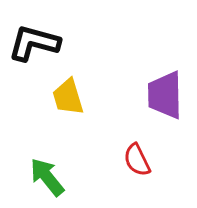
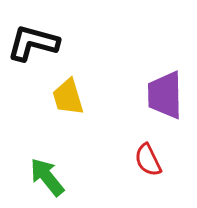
black L-shape: moved 1 px left
red semicircle: moved 11 px right
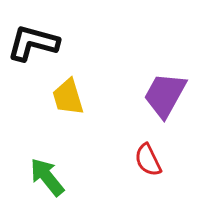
purple trapezoid: rotated 30 degrees clockwise
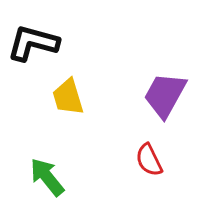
red semicircle: moved 1 px right
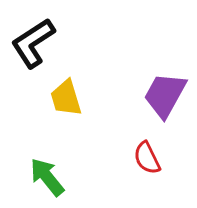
black L-shape: rotated 48 degrees counterclockwise
yellow trapezoid: moved 2 px left, 1 px down
red semicircle: moved 2 px left, 2 px up
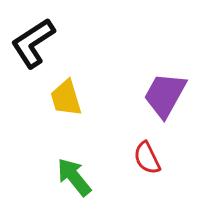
green arrow: moved 27 px right
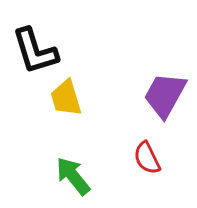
black L-shape: moved 2 px right, 8 px down; rotated 74 degrees counterclockwise
green arrow: moved 1 px left, 1 px up
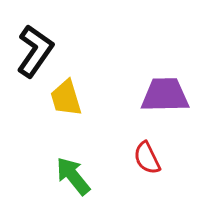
black L-shape: rotated 128 degrees counterclockwise
purple trapezoid: rotated 60 degrees clockwise
